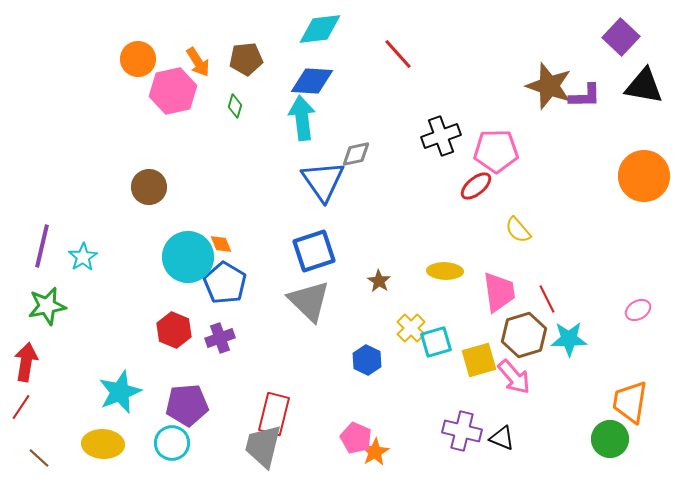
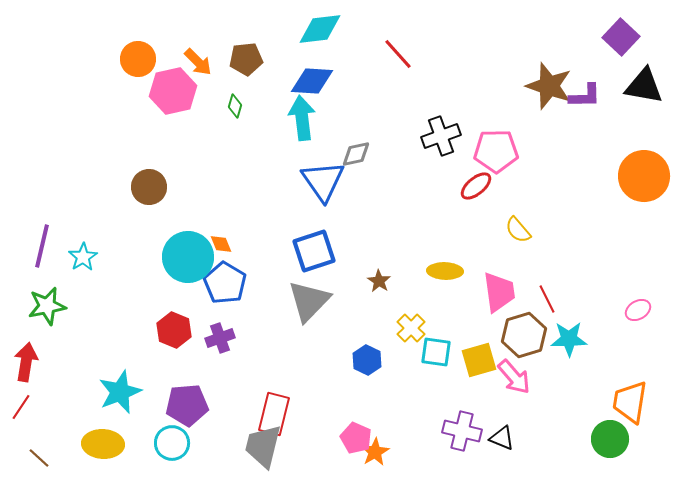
orange arrow at (198, 62): rotated 12 degrees counterclockwise
gray triangle at (309, 301): rotated 30 degrees clockwise
cyan square at (436, 342): moved 10 px down; rotated 24 degrees clockwise
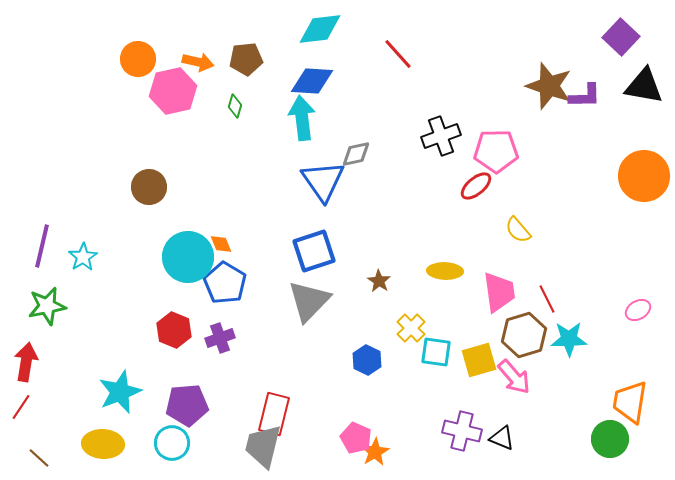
orange arrow at (198, 62): rotated 32 degrees counterclockwise
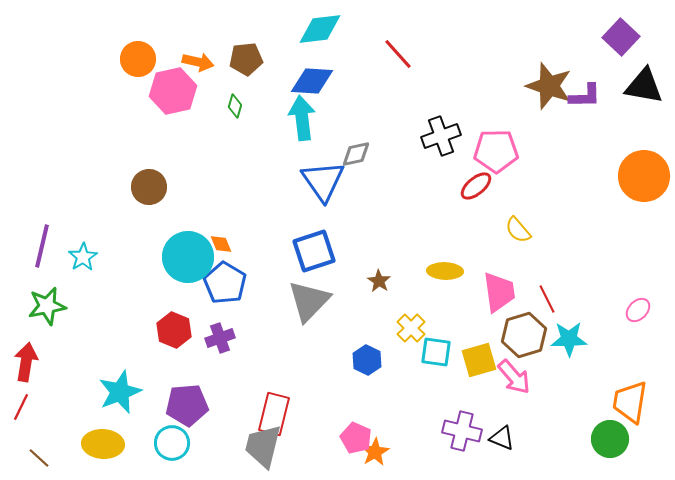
pink ellipse at (638, 310): rotated 15 degrees counterclockwise
red line at (21, 407): rotated 8 degrees counterclockwise
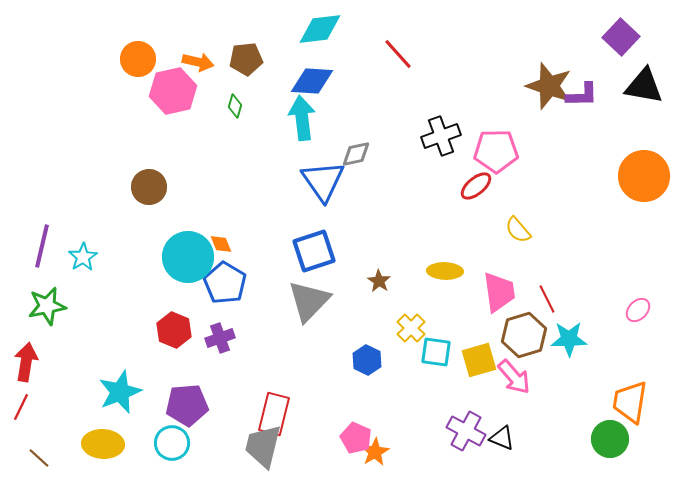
purple L-shape at (585, 96): moved 3 px left, 1 px up
purple cross at (462, 431): moved 4 px right; rotated 15 degrees clockwise
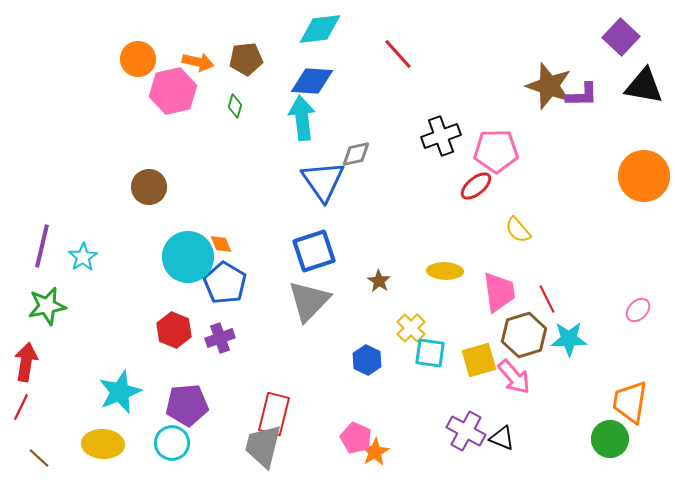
cyan square at (436, 352): moved 6 px left, 1 px down
